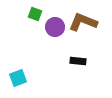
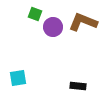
purple circle: moved 2 px left
black rectangle: moved 25 px down
cyan square: rotated 12 degrees clockwise
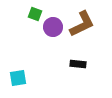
brown L-shape: moved 1 px left, 2 px down; rotated 132 degrees clockwise
black rectangle: moved 22 px up
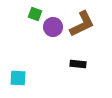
cyan square: rotated 12 degrees clockwise
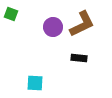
green square: moved 24 px left
black rectangle: moved 1 px right, 6 px up
cyan square: moved 17 px right, 5 px down
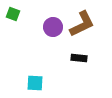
green square: moved 2 px right
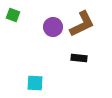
green square: moved 1 px down
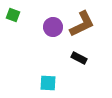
black rectangle: rotated 21 degrees clockwise
cyan square: moved 13 px right
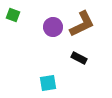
cyan square: rotated 12 degrees counterclockwise
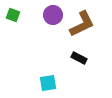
purple circle: moved 12 px up
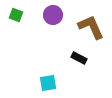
green square: moved 3 px right
brown L-shape: moved 9 px right, 3 px down; rotated 88 degrees counterclockwise
